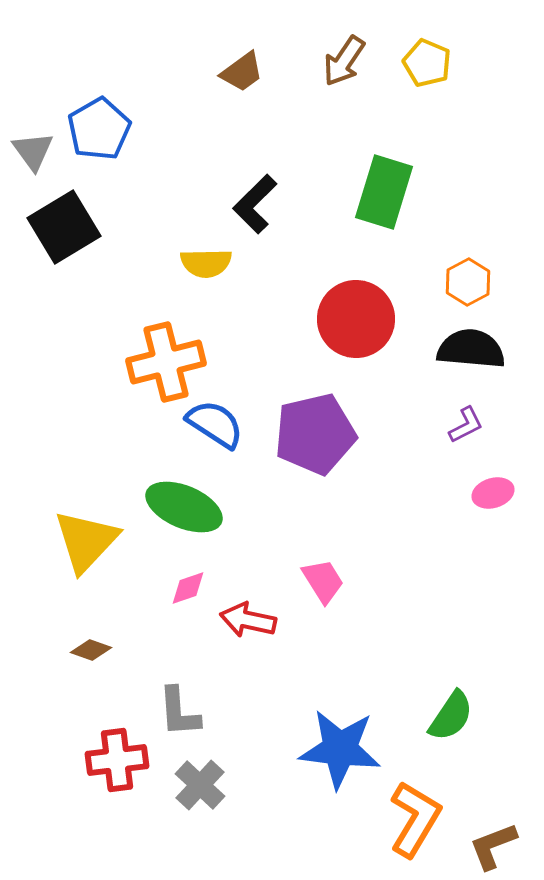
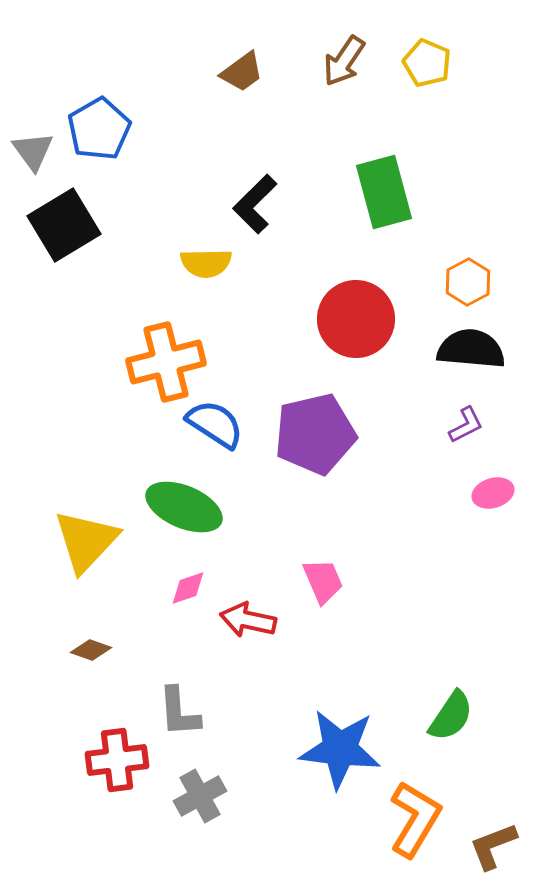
green rectangle: rotated 32 degrees counterclockwise
black square: moved 2 px up
pink trapezoid: rotated 9 degrees clockwise
gray cross: moved 11 px down; rotated 18 degrees clockwise
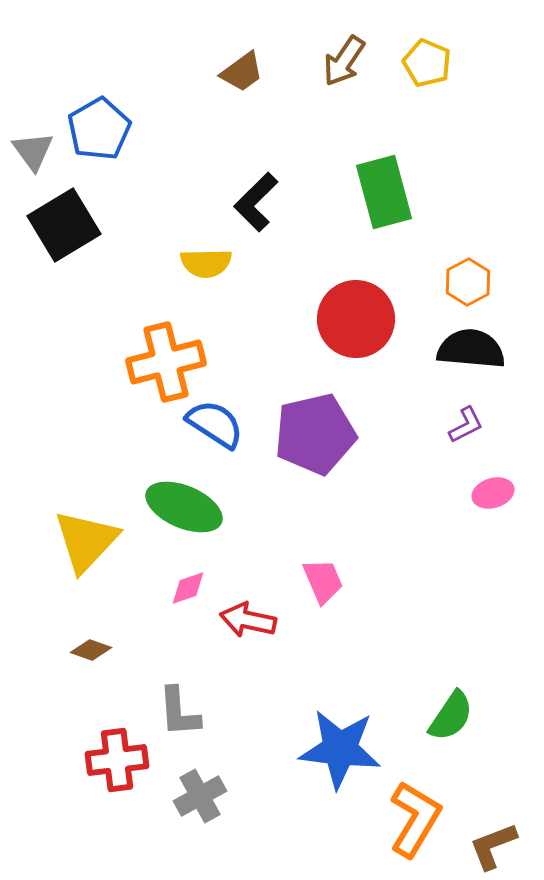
black L-shape: moved 1 px right, 2 px up
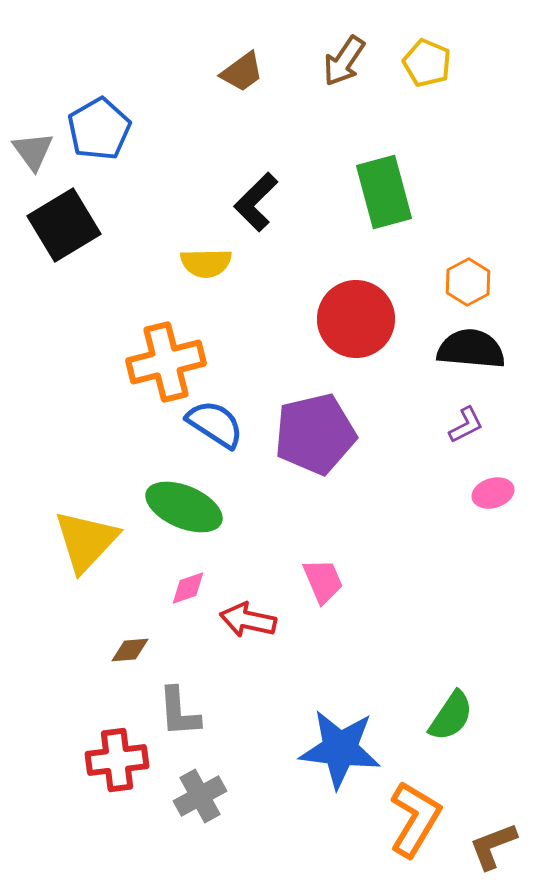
brown diamond: moved 39 px right; rotated 24 degrees counterclockwise
